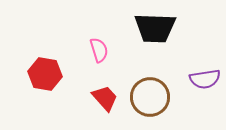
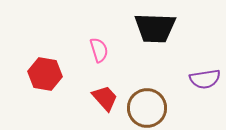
brown circle: moved 3 px left, 11 px down
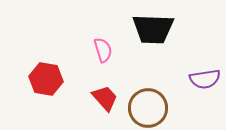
black trapezoid: moved 2 px left, 1 px down
pink semicircle: moved 4 px right
red hexagon: moved 1 px right, 5 px down
brown circle: moved 1 px right
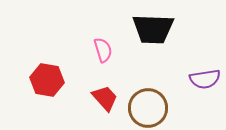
red hexagon: moved 1 px right, 1 px down
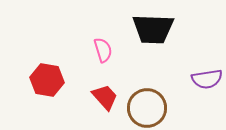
purple semicircle: moved 2 px right
red trapezoid: moved 1 px up
brown circle: moved 1 px left
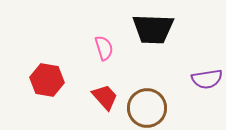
pink semicircle: moved 1 px right, 2 px up
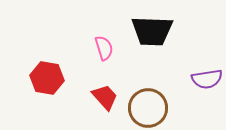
black trapezoid: moved 1 px left, 2 px down
red hexagon: moved 2 px up
brown circle: moved 1 px right
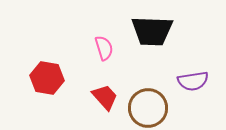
purple semicircle: moved 14 px left, 2 px down
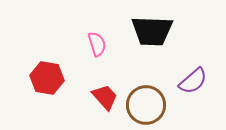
pink semicircle: moved 7 px left, 4 px up
purple semicircle: rotated 32 degrees counterclockwise
brown circle: moved 2 px left, 3 px up
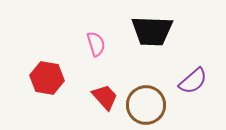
pink semicircle: moved 1 px left
